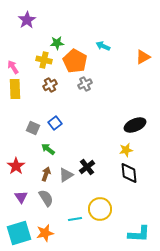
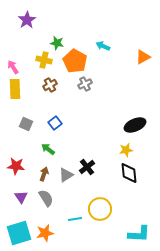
green star: rotated 16 degrees clockwise
gray square: moved 7 px left, 4 px up
red star: rotated 30 degrees counterclockwise
brown arrow: moved 2 px left
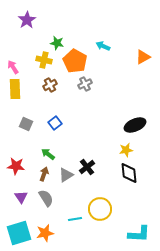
green arrow: moved 5 px down
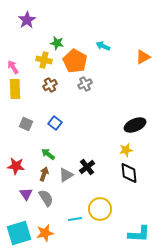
blue square: rotated 16 degrees counterclockwise
purple triangle: moved 5 px right, 3 px up
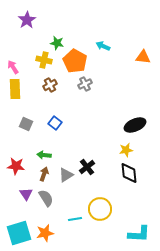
orange triangle: rotated 35 degrees clockwise
green arrow: moved 4 px left, 1 px down; rotated 32 degrees counterclockwise
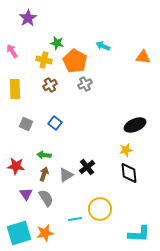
purple star: moved 1 px right, 2 px up
pink arrow: moved 1 px left, 16 px up
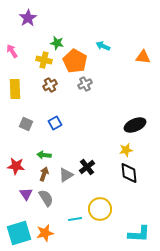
blue square: rotated 24 degrees clockwise
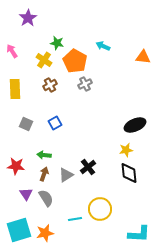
yellow cross: rotated 21 degrees clockwise
black cross: moved 1 px right
cyan square: moved 3 px up
